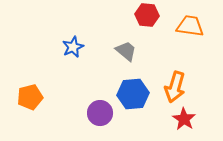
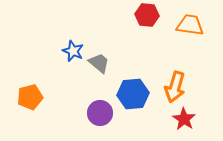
orange trapezoid: moved 1 px up
blue star: moved 4 px down; rotated 25 degrees counterclockwise
gray trapezoid: moved 27 px left, 12 px down
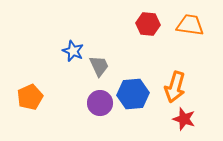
red hexagon: moved 1 px right, 9 px down
gray trapezoid: moved 3 px down; rotated 25 degrees clockwise
orange pentagon: rotated 10 degrees counterclockwise
purple circle: moved 10 px up
red star: rotated 15 degrees counterclockwise
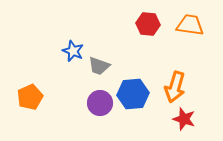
gray trapezoid: rotated 135 degrees clockwise
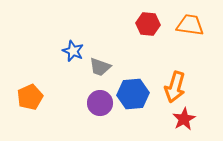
gray trapezoid: moved 1 px right, 1 px down
red star: rotated 25 degrees clockwise
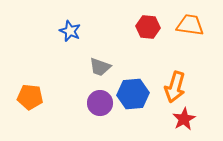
red hexagon: moved 3 px down
blue star: moved 3 px left, 20 px up
orange pentagon: rotated 30 degrees clockwise
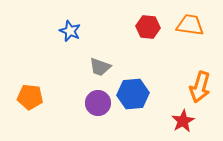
orange arrow: moved 25 px right
purple circle: moved 2 px left
red star: moved 1 px left, 2 px down
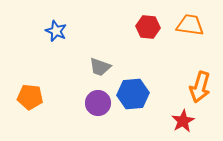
blue star: moved 14 px left
